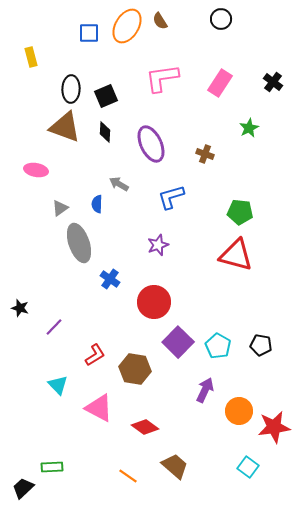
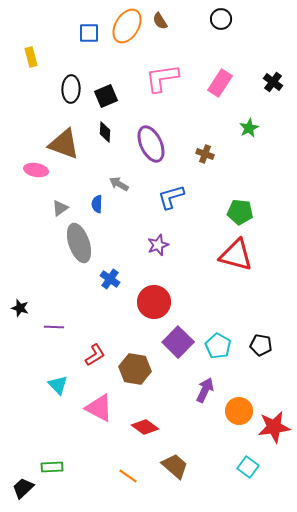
brown triangle at (65, 127): moved 1 px left, 17 px down
purple line at (54, 327): rotated 48 degrees clockwise
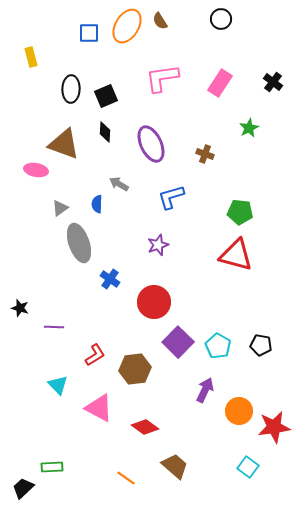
brown hexagon at (135, 369): rotated 16 degrees counterclockwise
orange line at (128, 476): moved 2 px left, 2 px down
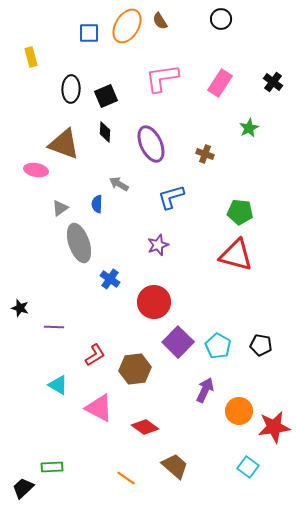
cyan triangle at (58, 385): rotated 15 degrees counterclockwise
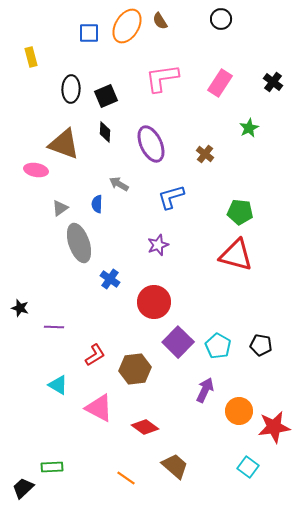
brown cross at (205, 154): rotated 18 degrees clockwise
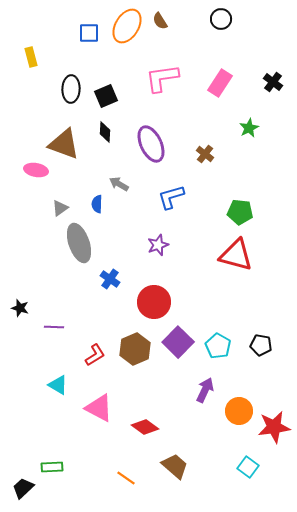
brown hexagon at (135, 369): moved 20 px up; rotated 16 degrees counterclockwise
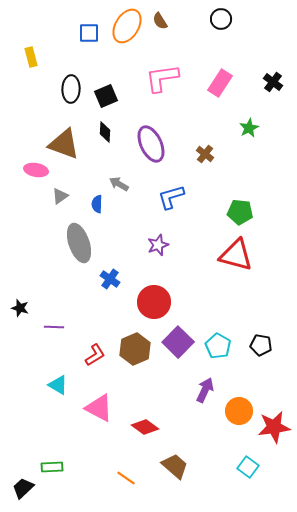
gray triangle at (60, 208): moved 12 px up
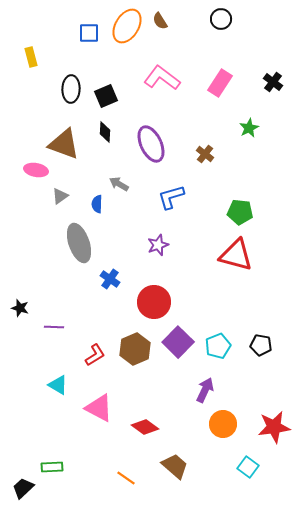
pink L-shape at (162, 78): rotated 45 degrees clockwise
cyan pentagon at (218, 346): rotated 20 degrees clockwise
orange circle at (239, 411): moved 16 px left, 13 px down
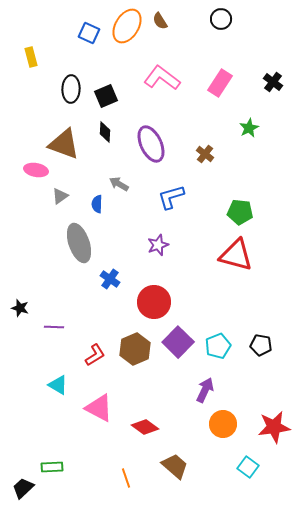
blue square at (89, 33): rotated 25 degrees clockwise
orange line at (126, 478): rotated 36 degrees clockwise
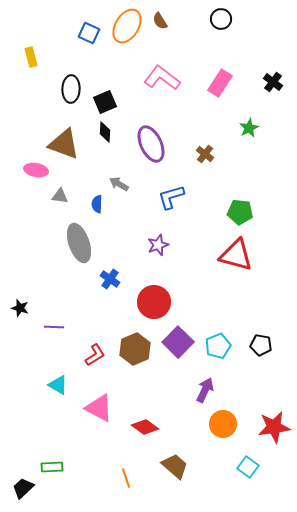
black square at (106, 96): moved 1 px left, 6 px down
gray triangle at (60, 196): rotated 42 degrees clockwise
